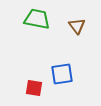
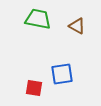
green trapezoid: moved 1 px right
brown triangle: rotated 24 degrees counterclockwise
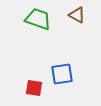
green trapezoid: rotated 8 degrees clockwise
brown triangle: moved 11 px up
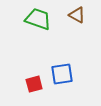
red square: moved 4 px up; rotated 24 degrees counterclockwise
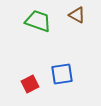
green trapezoid: moved 2 px down
red square: moved 4 px left; rotated 12 degrees counterclockwise
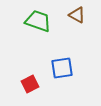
blue square: moved 6 px up
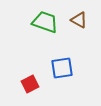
brown triangle: moved 2 px right, 5 px down
green trapezoid: moved 7 px right, 1 px down
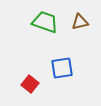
brown triangle: moved 1 px right, 2 px down; rotated 42 degrees counterclockwise
red square: rotated 24 degrees counterclockwise
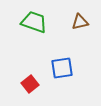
green trapezoid: moved 11 px left
red square: rotated 12 degrees clockwise
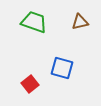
blue square: rotated 25 degrees clockwise
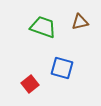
green trapezoid: moved 9 px right, 5 px down
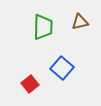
green trapezoid: rotated 72 degrees clockwise
blue square: rotated 25 degrees clockwise
